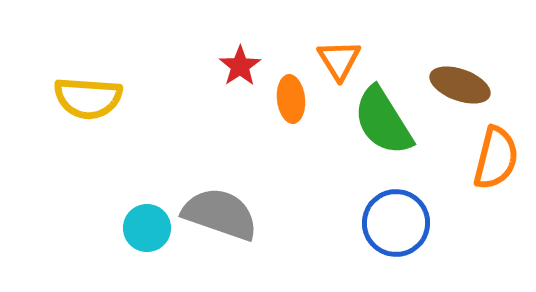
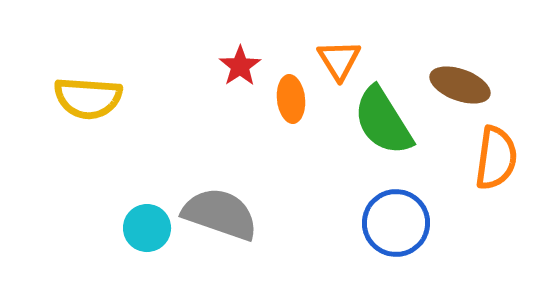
orange semicircle: rotated 6 degrees counterclockwise
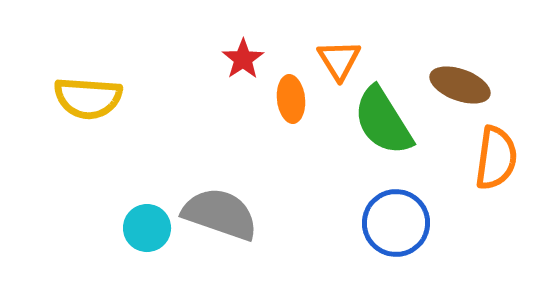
red star: moved 3 px right, 7 px up
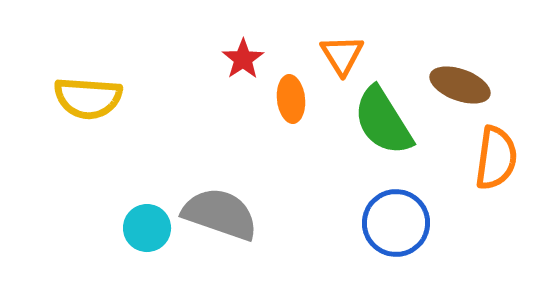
orange triangle: moved 3 px right, 5 px up
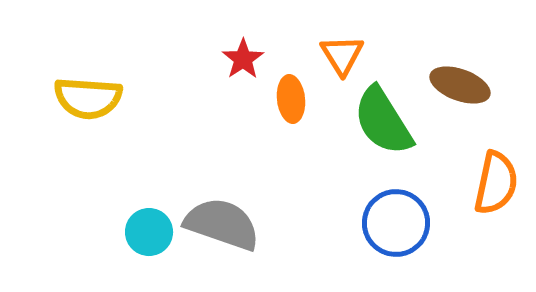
orange semicircle: moved 25 px down; rotated 4 degrees clockwise
gray semicircle: moved 2 px right, 10 px down
cyan circle: moved 2 px right, 4 px down
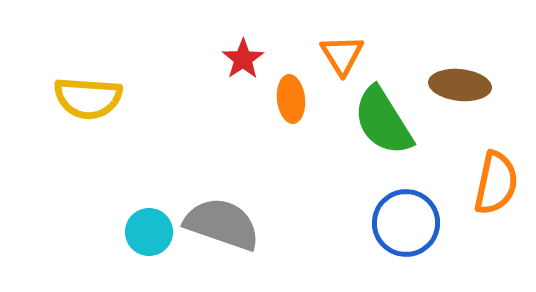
brown ellipse: rotated 14 degrees counterclockwise
blue circle: moved 10 px right
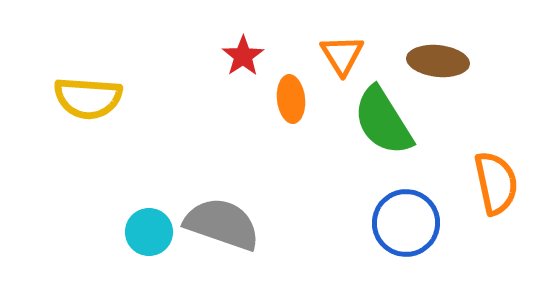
red star: moved 3 px up
brown ellipse: moved 22 px left, 24 px up
orange semicircle: rotated 24 degrees counterclockwise
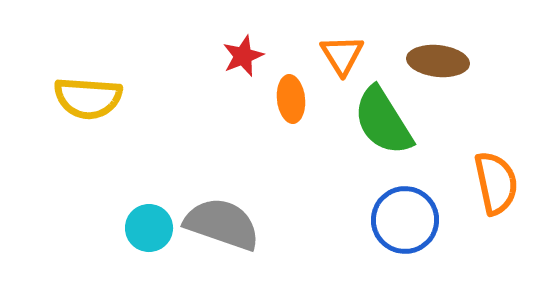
red star: rotated 12 degrees clockwise
blue circle: moved 1 px left, 3 px up
cyan circle: moved 4 px up
